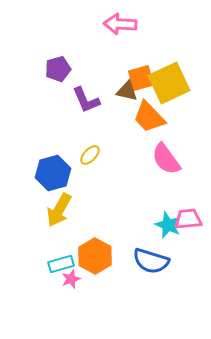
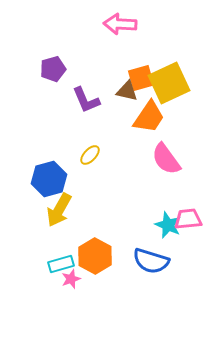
purple pentagon: moved 5 px left
orange trapezoid: rotated 102 degrees counterclockwise
blue hexagon: moved 4 px left, 6 px down
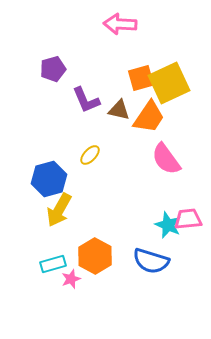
brown triangle: moved 8 px left, 19 px down
cyan rectangle: moved 8 px left
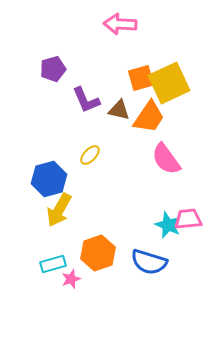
orange hexagon: moved 3 px right, 3 px up; rotated 12 degrees clockwise
blue semicircle: moved 2 px left, 1 px down
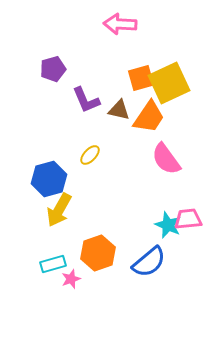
blue semicircle: rotated 57 degrees counterclockwise
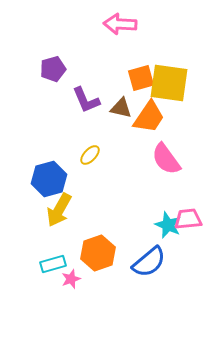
yellow square: rotated 33 degrees clockwise
brown triangle: moved 2 px right, 2 px up
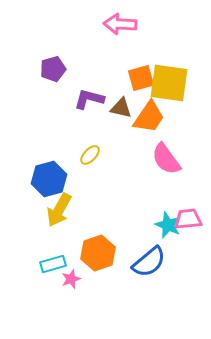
purple L-shape: moved 3 px right, 1 px up; rotated 128 degrees clockwise
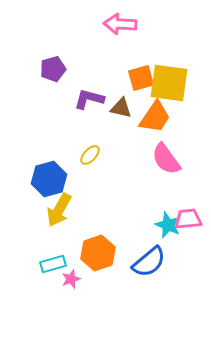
orange trapezoid: moved 6 px right
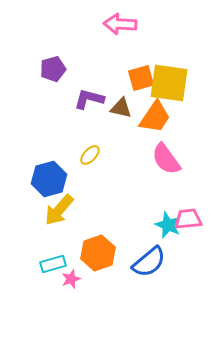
yellow arrow: rotated 12 degrees clockwise
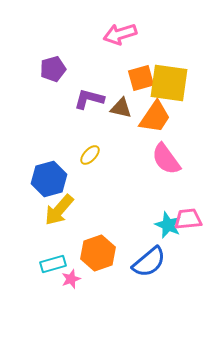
pink arrow: moved 10 px down; rotated 20 degrees counterclockwise
